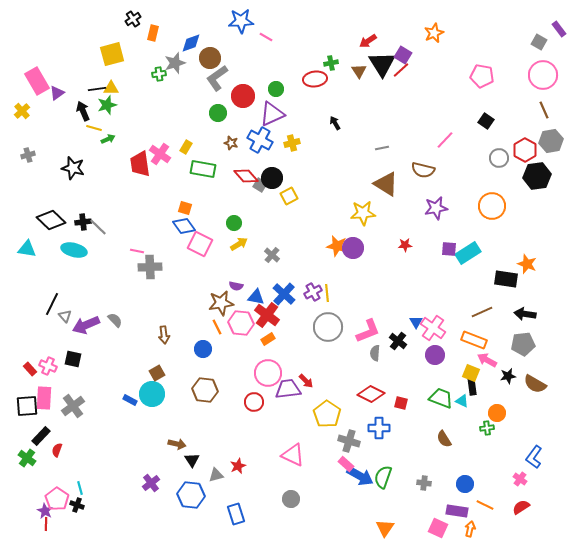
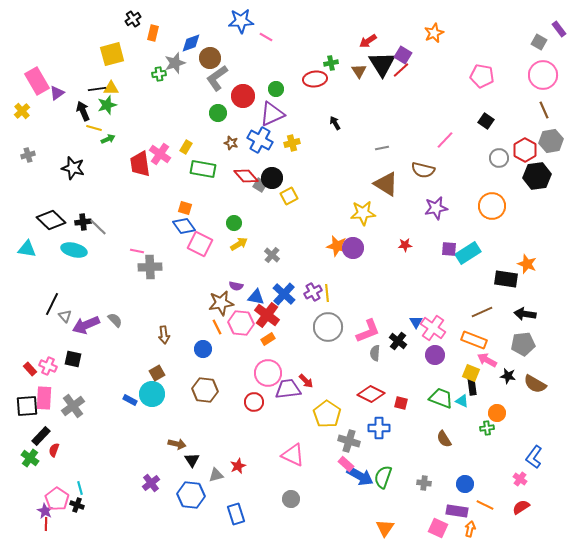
black star at (508, 376): rotated 21 degrees clockwise
red semicircle at (57, 450): moved 3 px left
green cross at (27, 458): moved 3 px right
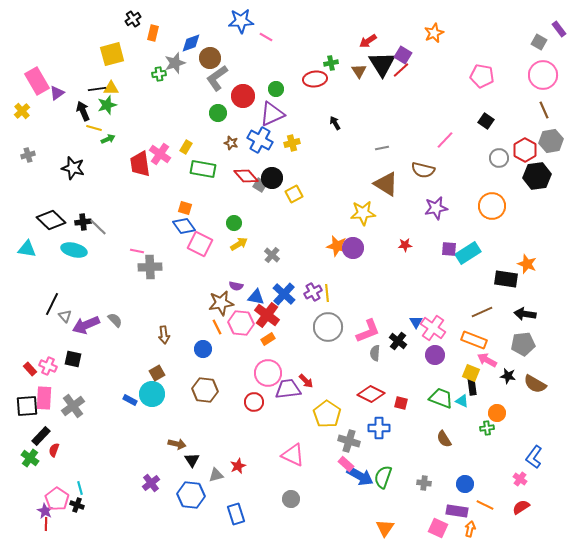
yellow square at (289, 196): moved 5 px right, 2 px up
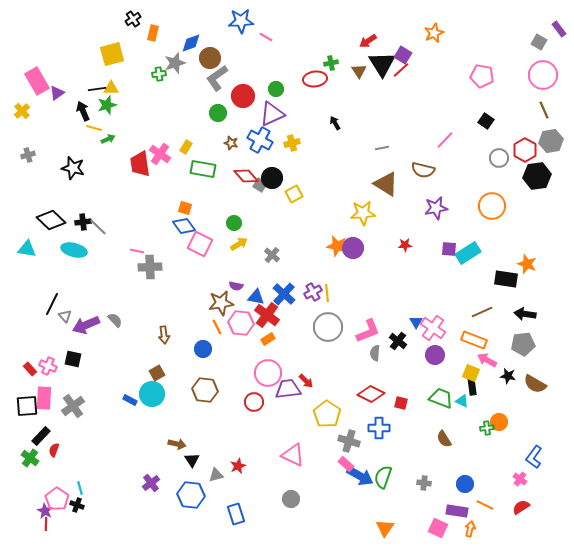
orange circle at (497, 413): moved 2 px right, 9 px down
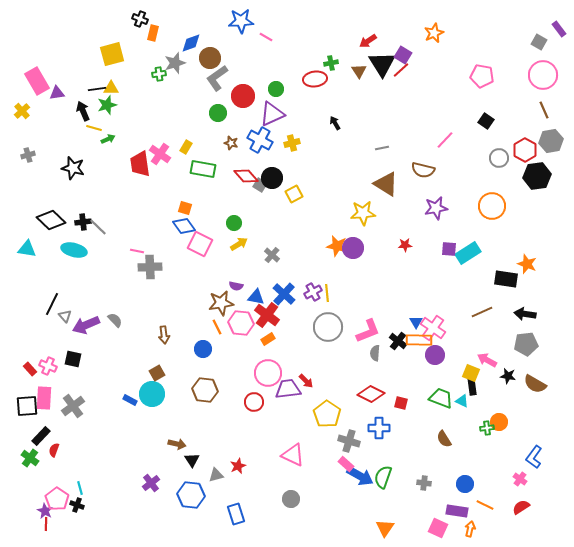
black cross at (133, 19): moved 7 px right; rotated 35 degrees counterclockwise
purple triangle at (57, 93): rotated 28 degrees clockwise
orange rectangle at (474, 340): moved 55 px left; rotated 20 degrees counterclockwise
gray pentagon at (523, 344): moved 3 px right
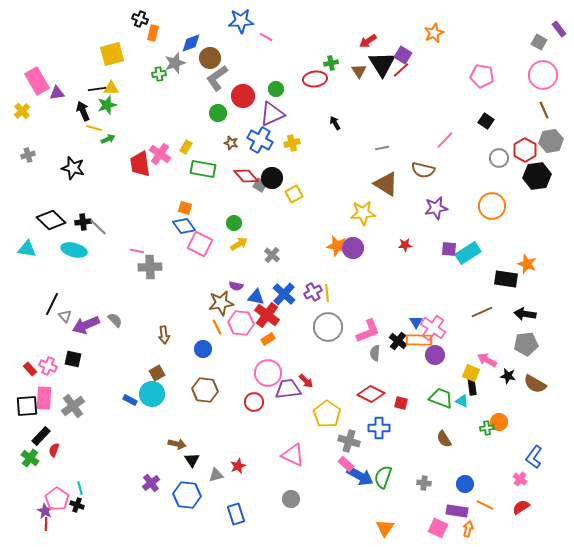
blue hexagon at (191, 495): moved 4 px left
orange arrow at (470, 529): moved 2 px left
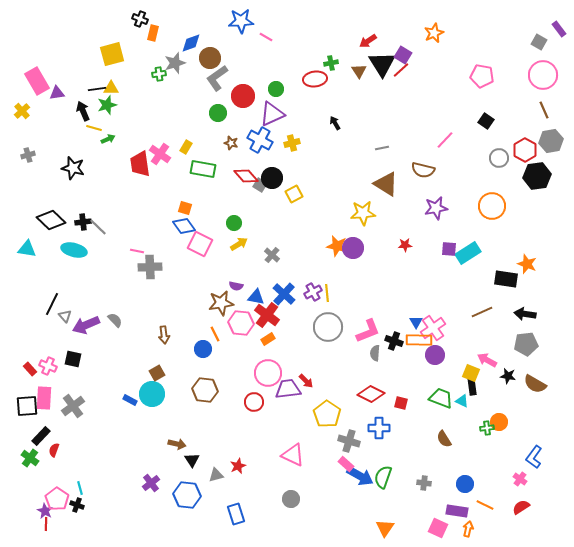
orange line at (217, 327): moved 2 px left, 7 px down
pink cross at (433, 328): rotated 20 degrees clockwise
black cross at (398, 341): moved 4 px left; rotated 18 degrees counterclockwise
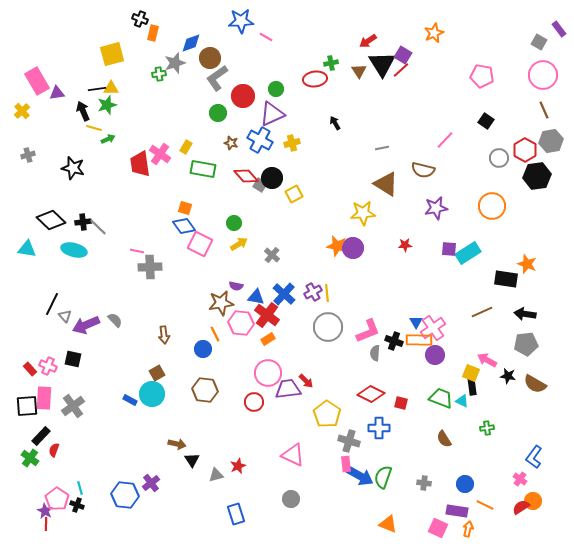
orange circle at (499, 422): moved 34 px right, 79 px down
pink rectangle at (346, 464): rotated 42 degrees clockwise
blue hexagon at (187, 495): moved 62 px left
orange triangle at (385, 528): moved 3 px right, 4 px up; rotated 42 degrees counterclockwise
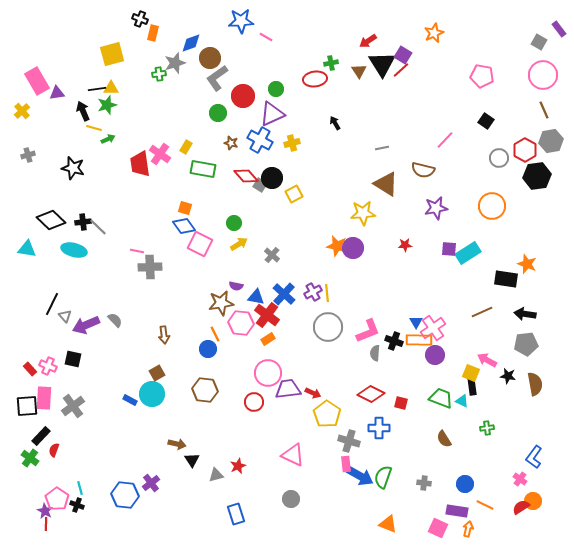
blue circle at (203, 349): moved 5 px right
red arrow at (306, 381): moved 7 px right, 12 px down; rotated 21 degrees counterclockwise
brown semicircle at (535, 384): rotated 130 degrees counterclockwise
